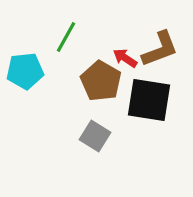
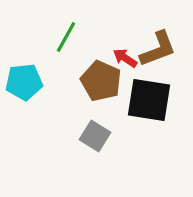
brown L-shape: moved 2 px left
cyan pentagon: moved 1 px left, 11 px down
brown pentagon: rotated 6 degrees counterclockwise
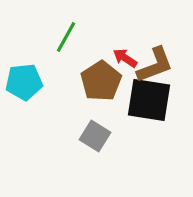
brown L-shape: moved 3 px left, 16 px down
brown pentagon: rotated 15 degrees clockwise
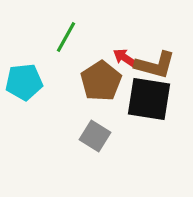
brown L-shape: rotated 36 degrees clockwise
black square: moved 1 px up
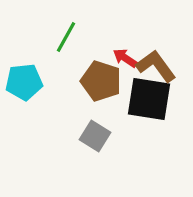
brown L-shape: moved 1 px right, 1 px down; rotated 141 degrees counterclockwise
brown pentagon: rotated 21 degrees counterclockwise
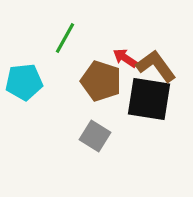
green line: moved 1 px left, 1 px down
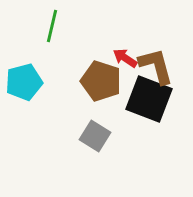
green line: moved 13 px left, 12 px up; rotated 16 degrees counterclockwise
brown L-shape: rotated 21 degrees clockwise
cyan pentagon: rotated 9 degrees counterclockwise
black square: rotated 12 degrees clockwise
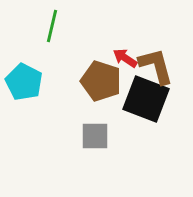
cyan pentagon: rotated 30 degrees counterclockwise
black square: moved 3 px left
gray square: rotated 32 degrees counterclockwise
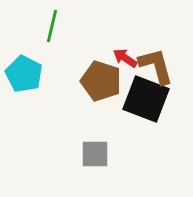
cyan pentagon: moved 8 px up
gray square: moved 18 px down
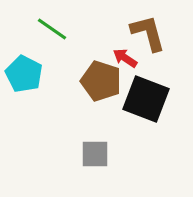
green line: moved 3 px down; rotated 68 degrees counterclockwise
brown L-shape: moved 8 px left, 33 px up
